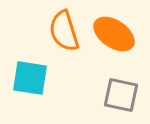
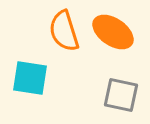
orange ellipse: moved 1 px left, 2 px up
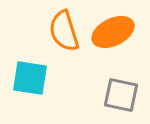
orange ellipse: rotated 60 degrees counterclockwise
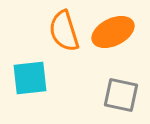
cyan square: rotated 15 degrees counterclockwise
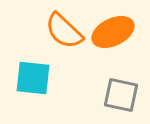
orange semicircle: rotated 30 degrees counterclockwise
cyan square: moved 3 px right; rotated 12 degrees clockwise
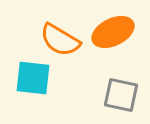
orange semicircle: moved 4 px left, 9 px down; rotated 12 degrees counterclockwise
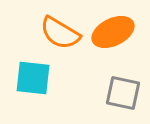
orange semicircle: moved 7 px up
gray square: moved 2 px right, 2 px up
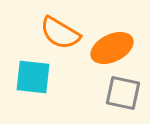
orange ellipse: moved 1 px left, 16 px down
cyan square: moved 1 px up
